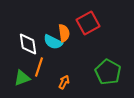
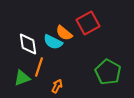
orange semicircle: rotated 138 degrees clockwise
orange arrow: moved 7 px left, 4 px down
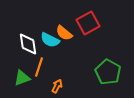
cyan semicircle: moved 3 px left, 2 px up
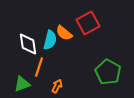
cyan semicircle: rotated 102 degrees counterclockwise
green triangle: moved 6 px down
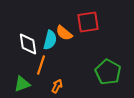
red square: moved 1 px up; rotated 20 degrees clockwise
orange line: moved 2 px right, 2 px up
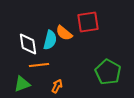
orange line: moved 2 px left; rotated 66 degrees clockwise
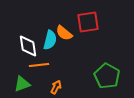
white diamond: moved 2 px down
green pentagon: moved 1 px left, 4 px down
orange arrow: moved 1 px left, 1 px down
